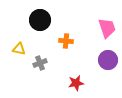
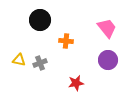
pink trapezoid: rotated 20 degrees counterclockwise
yellow triangle: moved 11 px down
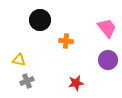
gray cross: moved 13 px left, 18 px down
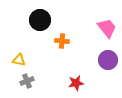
orange cross: moved 4 px left
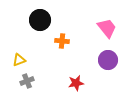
yellow triangle: rotated 32 degrees counterclockwise
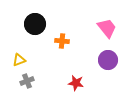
black circle: moved 5 px left, 4 px down
red star: rotated 21 degrees clockwise
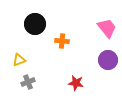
gray cross: moved 1 px right, 1 px down
